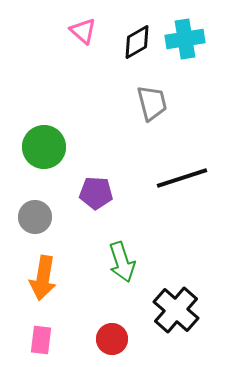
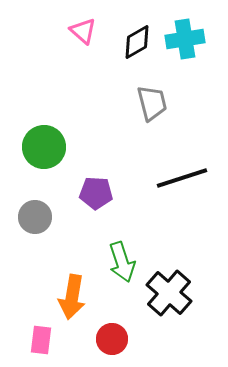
orange arrow: moved 29 px right, 19 px down
black cross: moved 7 px left, 17 px up
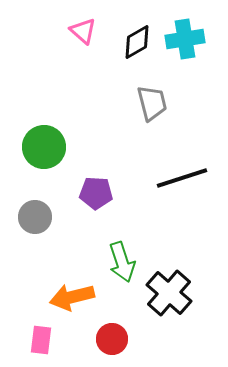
orange arrow: rotated 66 degrees clockwise
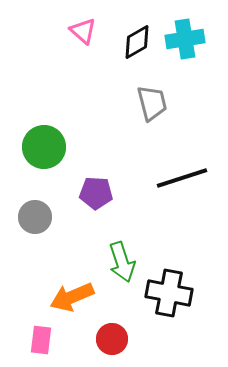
black cross: rotated 30 degrees counterclockwise
orange arrow: rotated 9 degrees counterclockwise
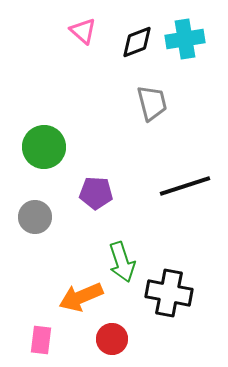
black diamond: rotated 9 degrees clockwise
black line: moved 3 px right, 8 px down
orange arrow: moved 9 px right
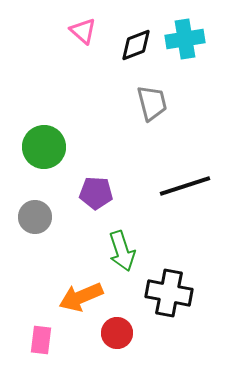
black diamond: moved 1 px left, 3 px down
green arrow: moved 11 px up
red circle: moved 5 px right, 6 px up
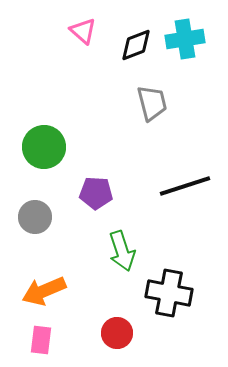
orange arrow: moved 37 px left, 6 px up
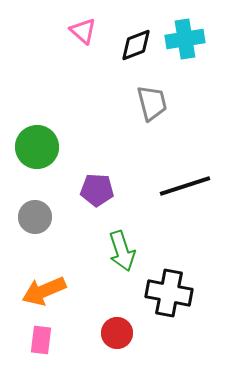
green circle: moved 7 px left
purple pentagon: moved 1 px right, 3 px up
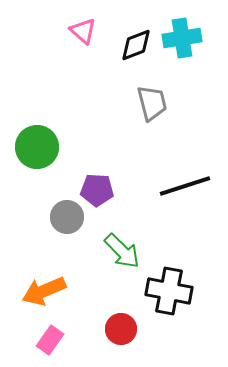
cyan cross: moved 3 px left, 1 px up
gray circle: moved 32 px right
green arrow: rotated 27 degrees counterclockwise
black cross: moved 2 px up
red circle: moved 4 px right, 4 px up
pink rectangle: moved 9 px right; rotated 28 degrees clockwise
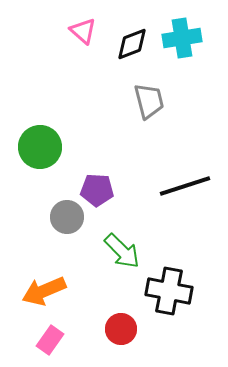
black diamond: moved 4 px left, 1 px up
gray trapezoid: moved 3 px left, 2 px up
green circle: moved 3 px right
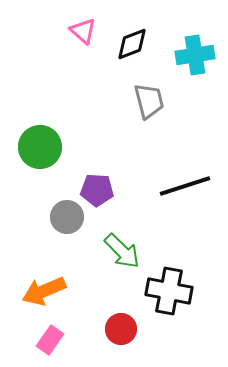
cyan cross: moved 13 px right, 17 px down
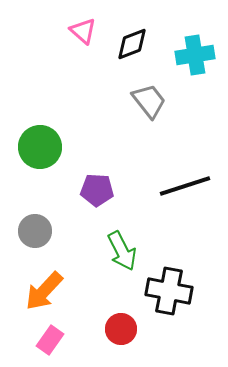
gray trapezoid: rotated 24 degrees counterclockwise
gray circle: moved 32 px left, 14 px down
green arrow: rotated 18 degrees clockwise
orange arrow: rotated 24 degrees counterclockwise
